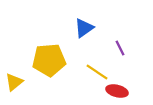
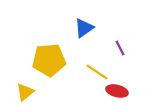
yellow triangle: moved 11 px right, 10 px down
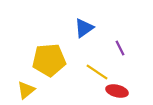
yellow triangle: moved 1 px right, 2 px up
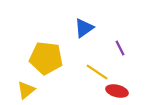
yellow pentagon: moved 3 px left, 2 px up; rotated 12 degrees clockwise
